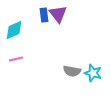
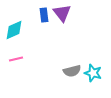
purple triangle: moved 4 px right, 1 px up
gray semicircle: rotated 24 degrees counterclockwise
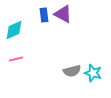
purple triangle: moved 1 px right, 1 px down; rotated 24 degrees counterclockwise
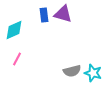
purple triangle: rotated 12 degrees counterclockwise
pink line: moved 1 px right; rotated 48 degrees counterclockwise
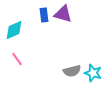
pink line: rotated 64 degrees counterclockwise
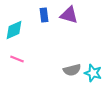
purple triangle: moved 6 px right, 1 px down
pink line: rotated 32 degrees counterclockwise
gray semicircle: moved 1 px up
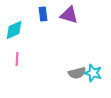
blue rectangle: moved 1 px left, 1 px up
pink line: rotated 72 degrees clockwise
gray semicircle: moved 5 px right, 3 px down
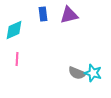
purple triangle: rotated 30 degrees counterclockwise
gray semicircle: rotated 36 degrees clockwise
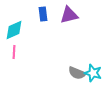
pink line: moved 3 px left, 7 px up
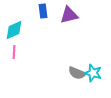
blue rectangle: moved 3 px up
